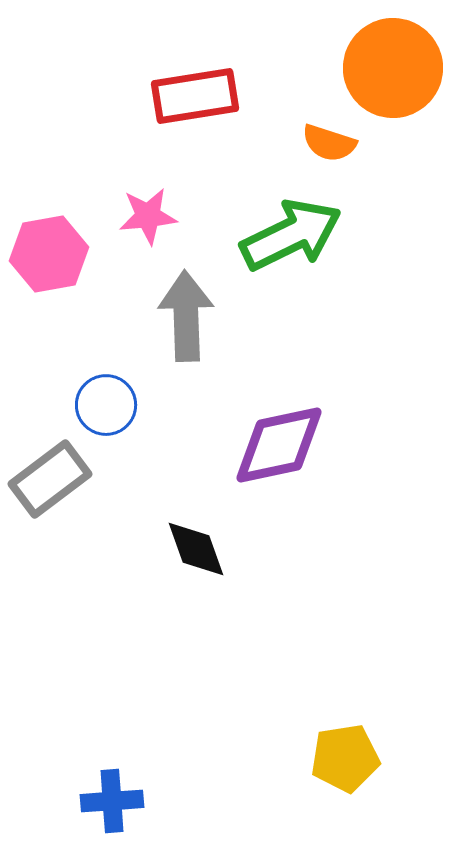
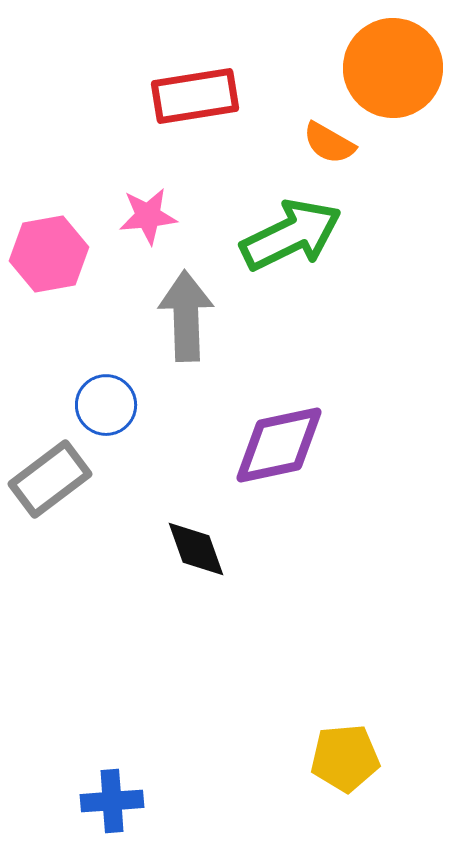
orange semicircle: rotated 12 degrees clockwise
yellow pentagon: rotated 4 degrees clockwise
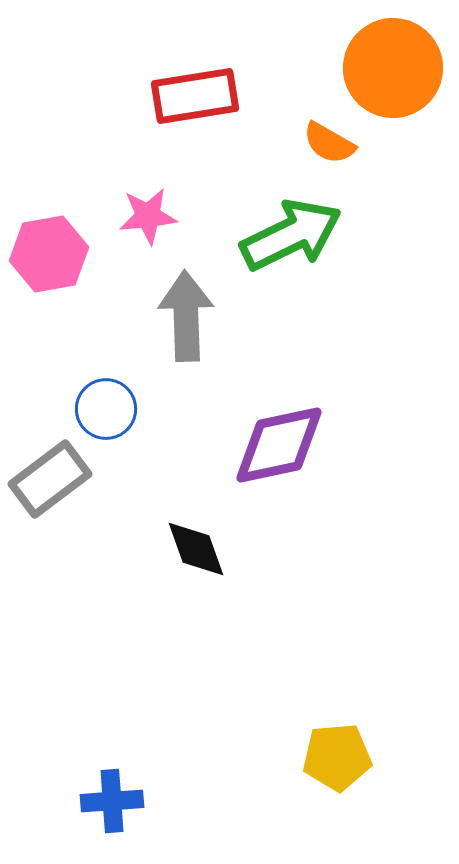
blue circle: moved 4 px down
yellow pentagon: moved 8 px left, 1 px up
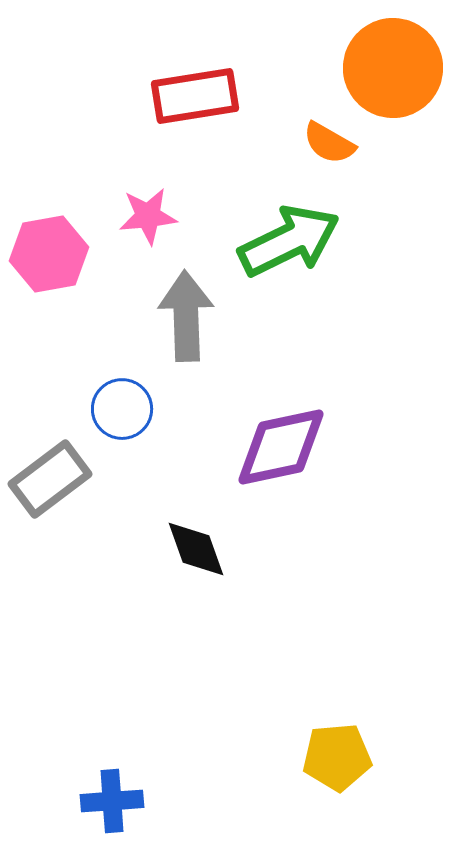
green arrow: moved 2 px left, 6 px down
blue circle: moved 16 px right
purple diamond: moved 2 px right, 2 px down
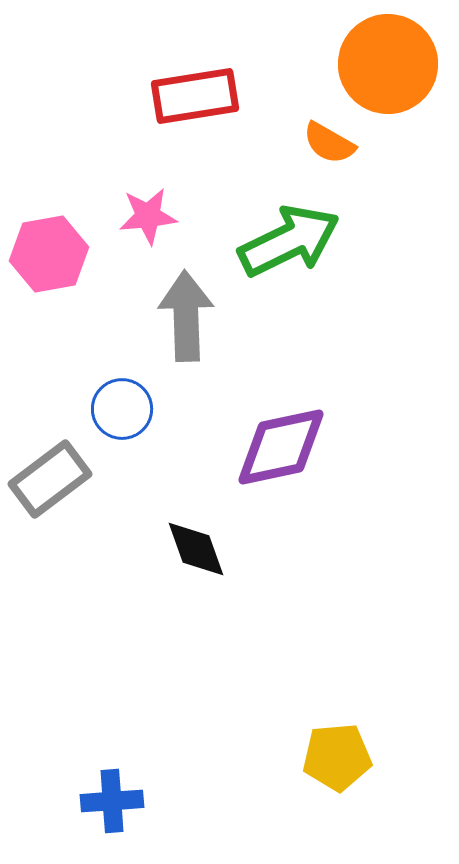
orange circle: moved 5 px left, 4 px up
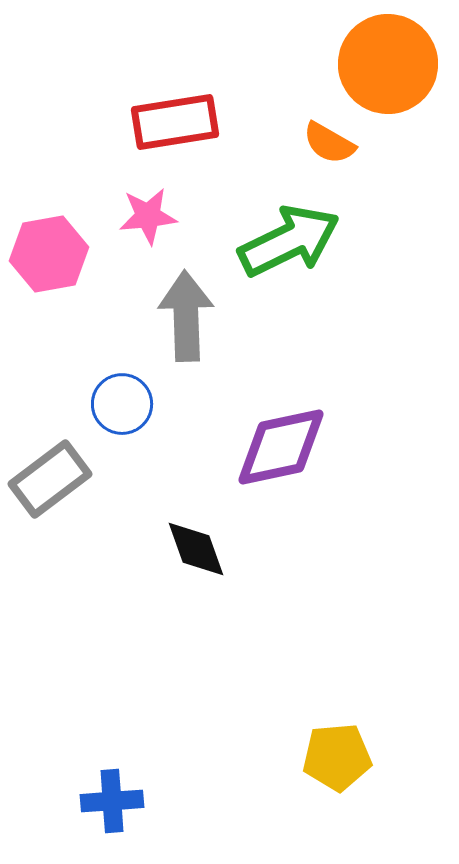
red rectangle: moved 20 px left, 26 px down
blue circle: moved 5 px up
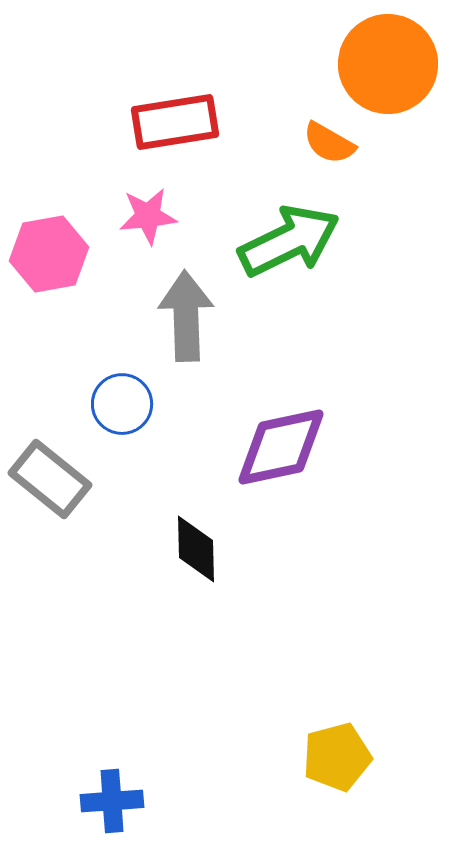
gray rectangle: rotated 76 degrees clockwise
black diamond: rotated 18 degrees clockwise
yellow pentagon: rotated 10 degrees counterclockwise
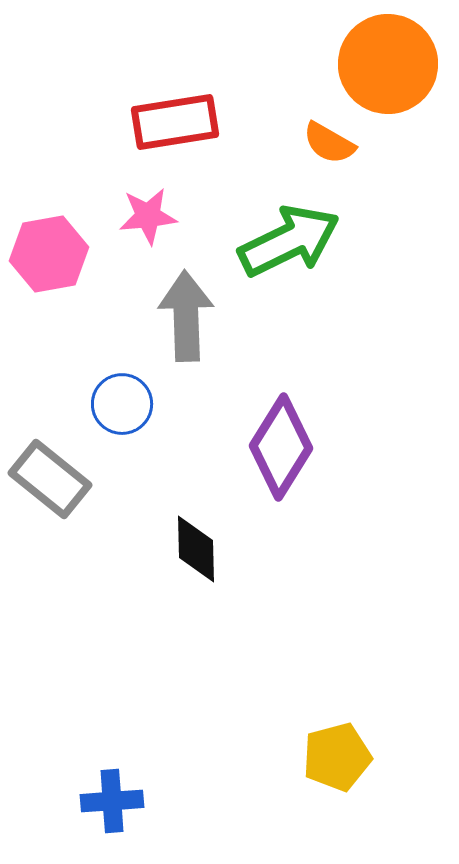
purple diamond: rotated 46 degrees counterclockwise
